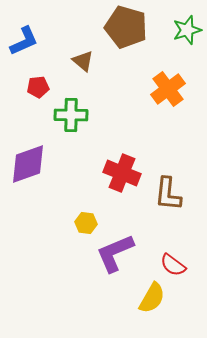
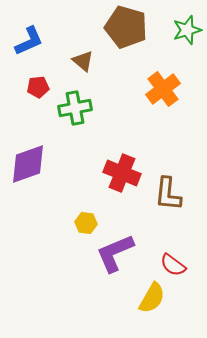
blue L-shape: moved 5 px right
orange cross: moved 5 px left
green cross: moved 4 px right, 7 px up; rotated 12 degrees counterclockwise
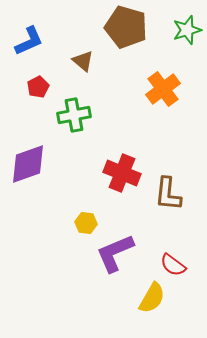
red pentagon: rotated 20 degrees counterclockwise
green cross: moved 1 px left, 7 px down
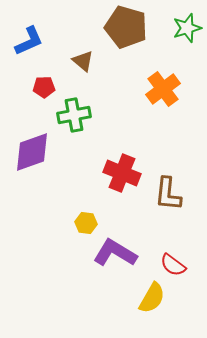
green star: moved 2 px up
red pentagon: moved 6 px right; rotated 25 degrees clockwise
purple diamond: moved 4 px right, 12 px up
purple L-shape: rotated 54 degrees clockwise
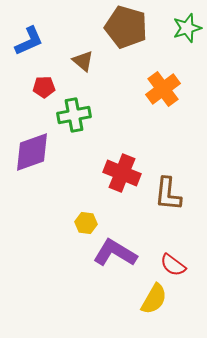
yellow semicircle: moved 2 px right, 1 px down
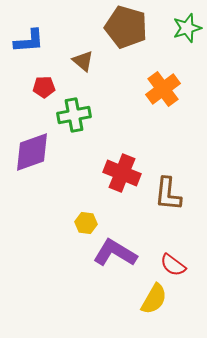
blue L-shape: rotated 20 degrees clockwise
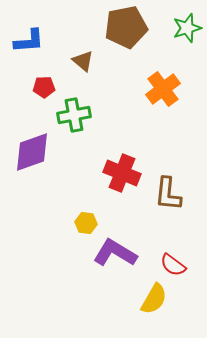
brown pentagon: rotated 27 degrees counterclockwise
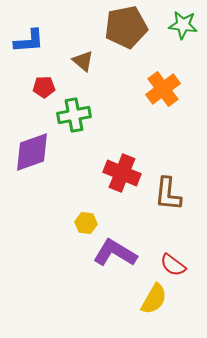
green star: moved 4 px left, 3 px up; rotated 24 degrees clockwise
